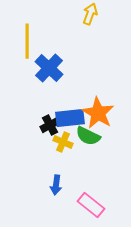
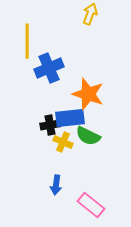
blue cross: rotated 24 degrees clockwise
orange star: moved 10 px left, 19 px up; rotated 12 degrees counterclockwise
black cross: rotated 18 degrees clockwise
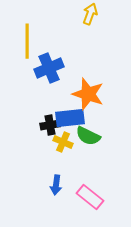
pink rectangle: moved 1 px left, 8 px up
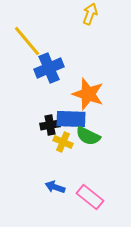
yellow line: rotated 40 degrees counterclockwise
blue rectangle: moved 1 px right, 1 px down; rotated 8 degrees clockwise
blue arrow: moved 1 px left, 2 px down; rotated 102 degrees clockwise
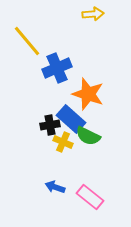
yellow arrow: moved 3 px right; rotated 65 degrees clockwise
blue cross: moved 8 px right
blue rectangle: rotated 40 degrees clockwise
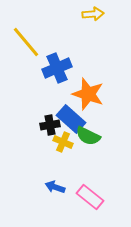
yellow line: moved 1 px left, 1 px down
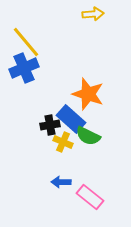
blue cross: moved 33 px left
blue arrow: moved 6 px right, 5 px up; rotated 18 degrees counterclockwise
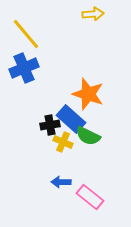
yellow line: moved 8 px up
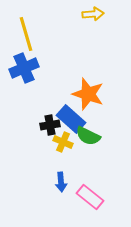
yellow line: rotated 24 degrees clockwise
blue arrow: rotated 96 degrees counterclockwise
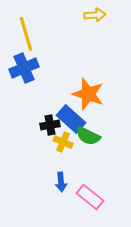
yellow arrow: moved 2 px right, 1 px down
